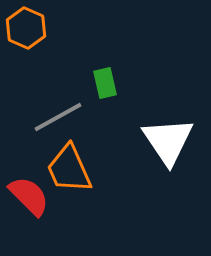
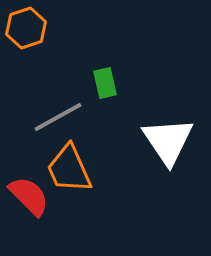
orange hexagon: rotated 18 degrees clockwise
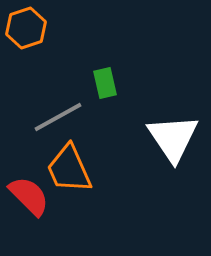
white triangle: moved 5 px right, 3 px up
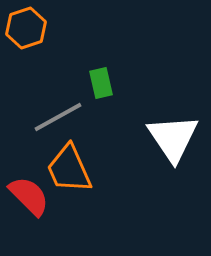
green rectangle: moved 4 px left
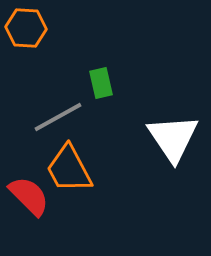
orange hexagon: rotated 21 degrees clockwise
orange trapezoid: rotated 4 degrees counterclockwise
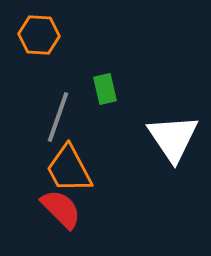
orange hexagon: moved 13 px right, 7 px down
green rectangle: moved 4 px right, 6 px down
gray line: rotated 42 degrees counterclockwise
red semicircle: moved 32 px right, 13 px down
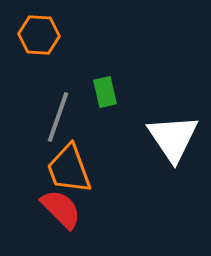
green rectangle: moved 3 px down
orange trapezoid: rotated 8 degrees clockwise
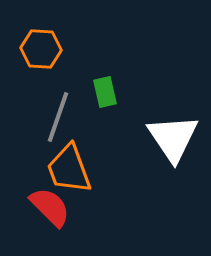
orange hexagon: moved 2 px right, 14 px down
red semicircle: moved 11 px left, 2 px up
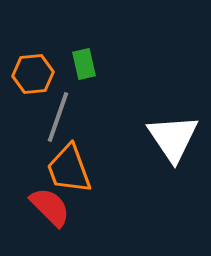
orange hexagon: moved 8 px left, 25 px down; rotated 9 degrees counterclockwise
green rectangle: moved 21 px left, 28 px up
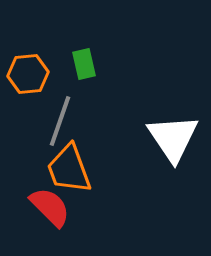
orange hexagon: moved 5 px left
gray line: moved 2 px right, 4 px down
